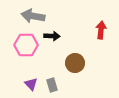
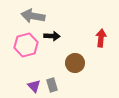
red arrow: moved 8 px down
pink hexagon: rotated 15 degrees counterclockwise
purple triangle: moved 3 px right, 2 px down
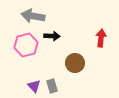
gray rectangle: moved 1 px down
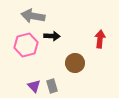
red arrow: moved 1 px left, 1 px down
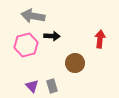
purple triangle: moved 2 px left
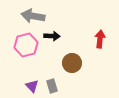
brown circle: moved 3 px left
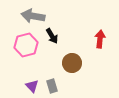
black arrow: rotated 56 degrees clockwise
